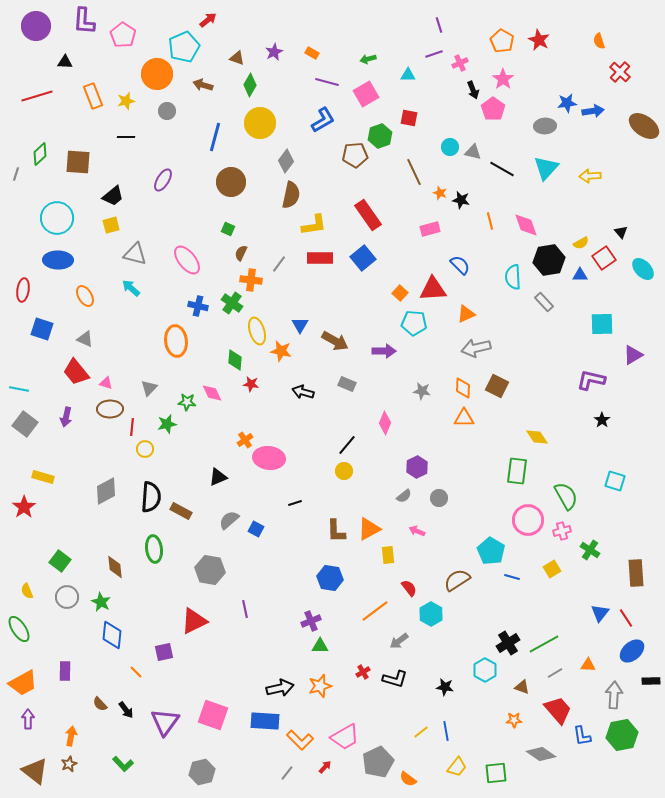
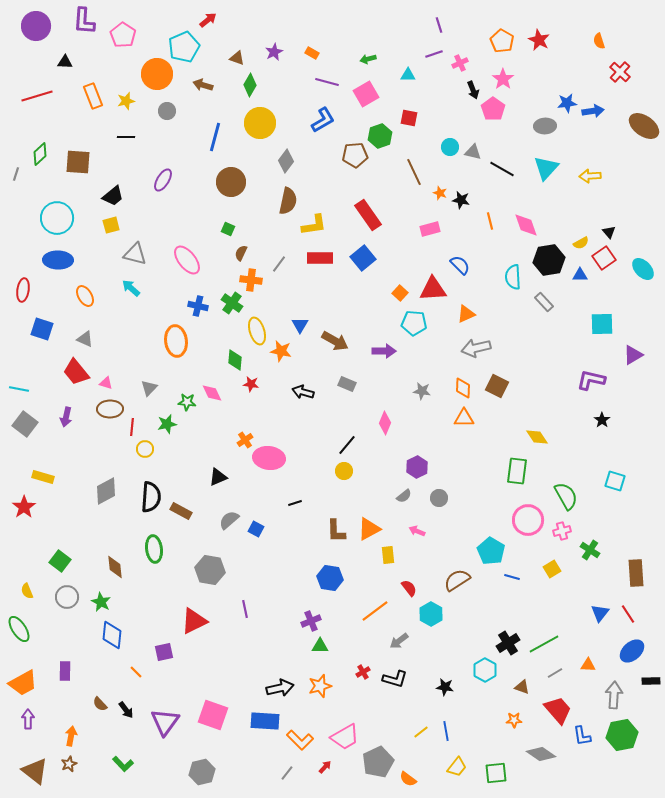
brown semicircle at (291, 195): moved 3 px left, 6 px down
black triangle at (621, 232): moved 12 px left
red line at (626, 618): moved 2 px right, 4 px up
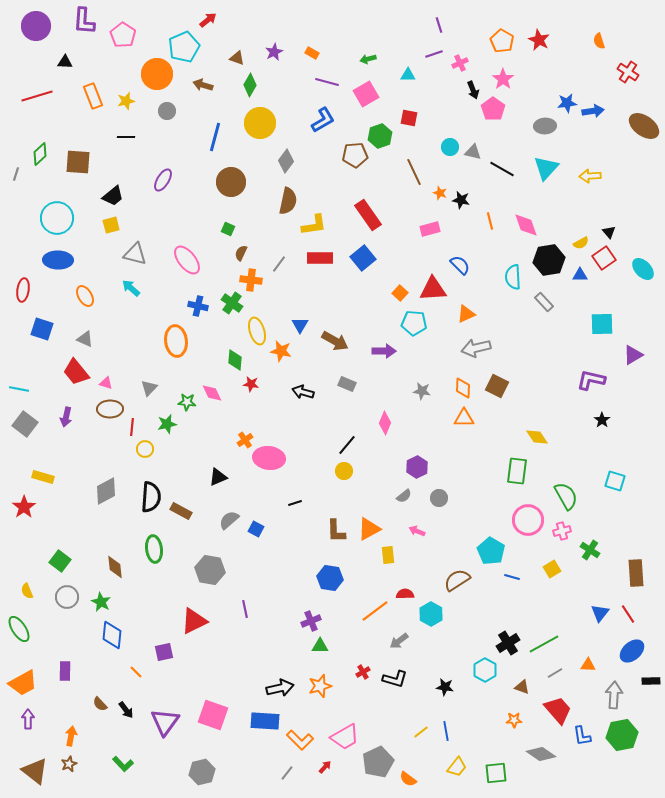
red cross at (620, 72): moved 8 px right; rotated 10 degrees counterclockwise
red semicircle at (409, 588): moved 4 px left, 6 px down; rotated 54 degrees counterclockwise
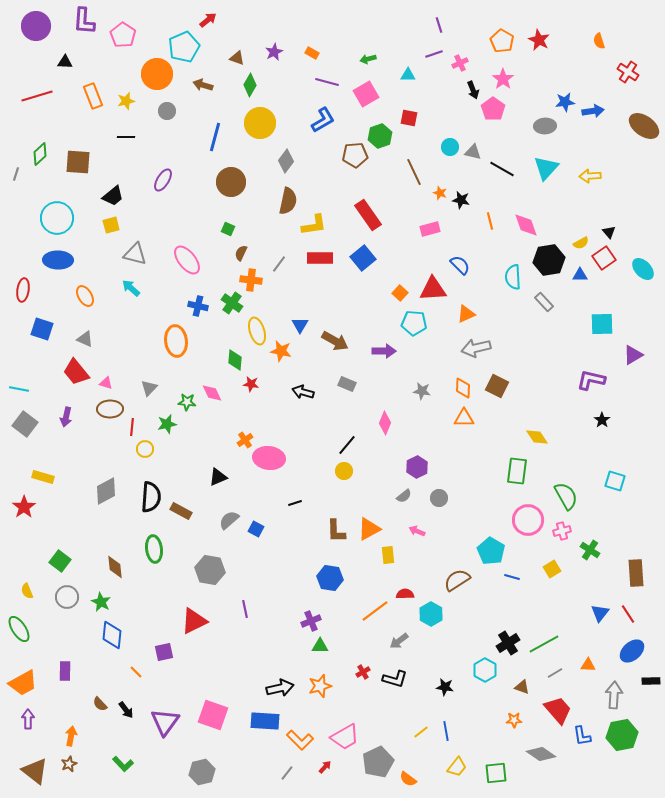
blue star at (567, 103): moved 2 px left, 1 px up
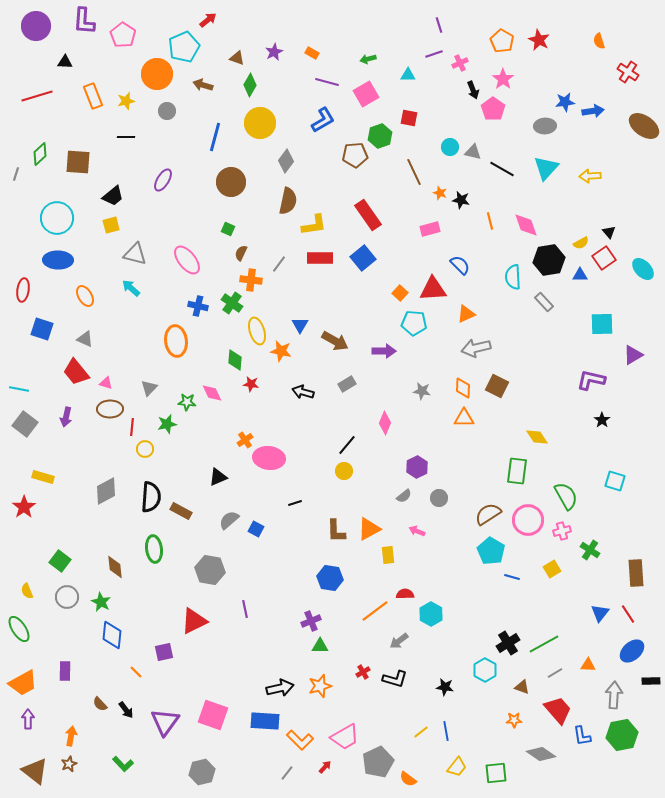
gray rectangle at (347, 384): rotated 54 degrees counterclockwise
brown semicircle at (457, 580): moved 31 px right, 66 px up
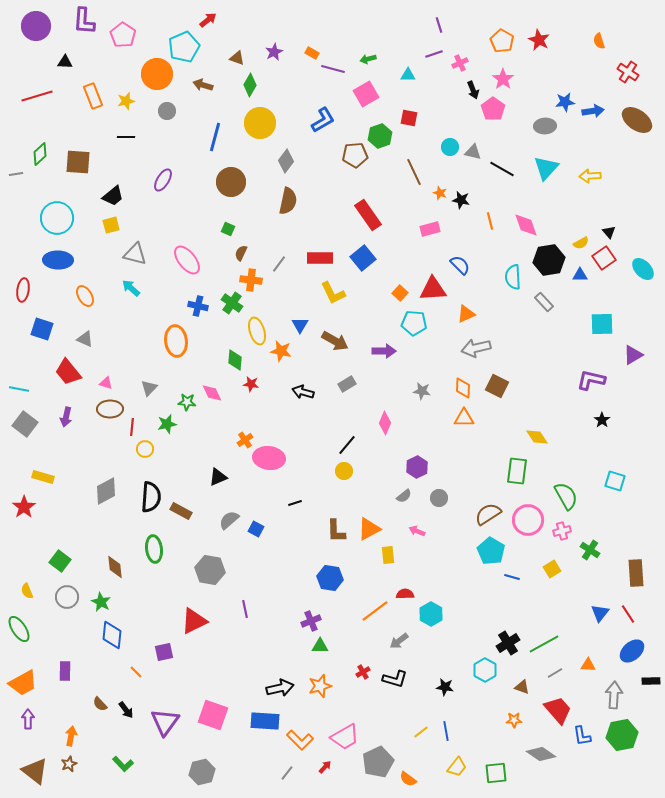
purple line at (327, 82): moved 6 px right, 13 px up
brown ellipse at (644, 126): moved 7 px left, 6 px up
gray line at (16, 174): rotated 64 degrees clockwise
yellow L-shape at (314, 225): moved 19 px right, 68 px down; rotated 72 degrees clockwise
red trapezoid at (76, 372): moved 8 px left
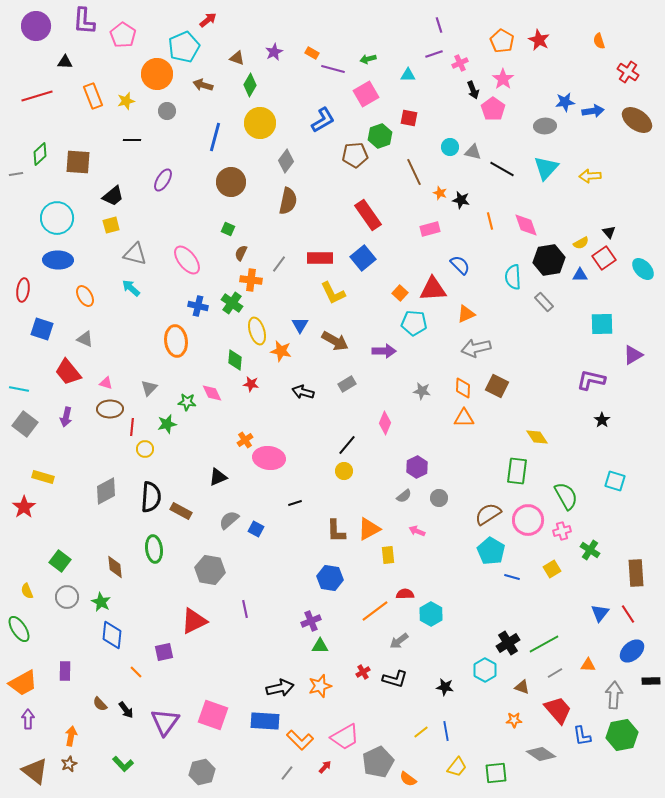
black line at (126, 137): moved 6 px right, 3 px down
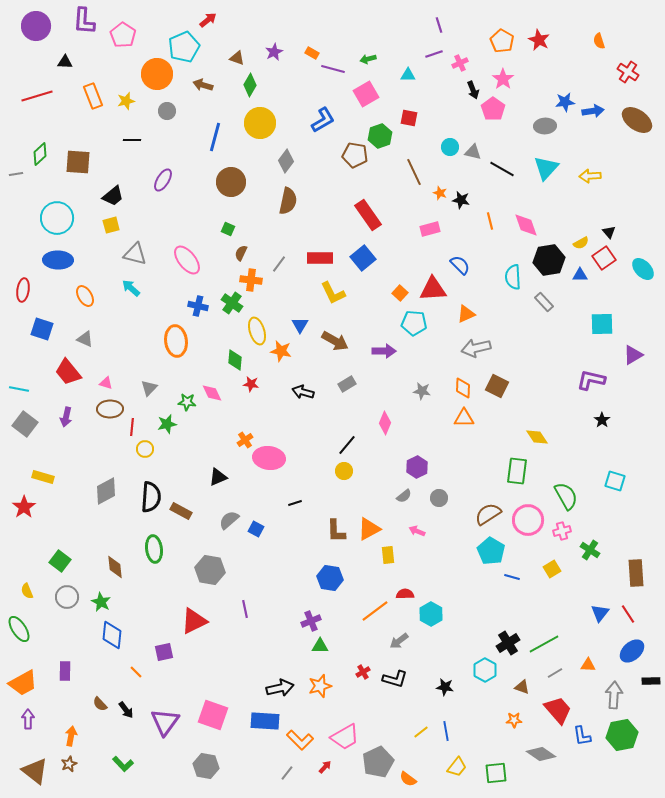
brown pentagon at (355, 155): rotated 15 degrees clockwise
gray hexagon at (202, 772): moved 4 px right, 6 px up; rotated 25 degrees clockwise
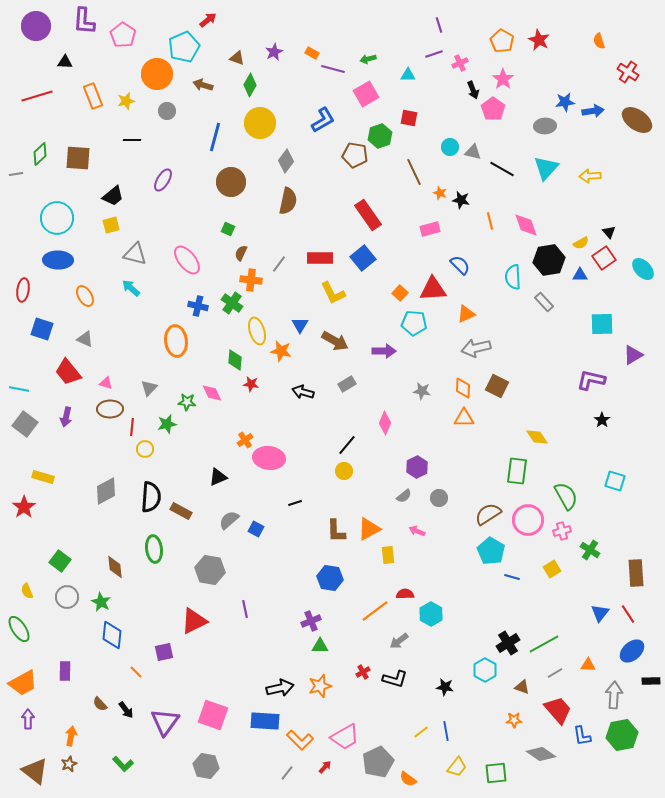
brown square at (78, 162): moved 4 px up
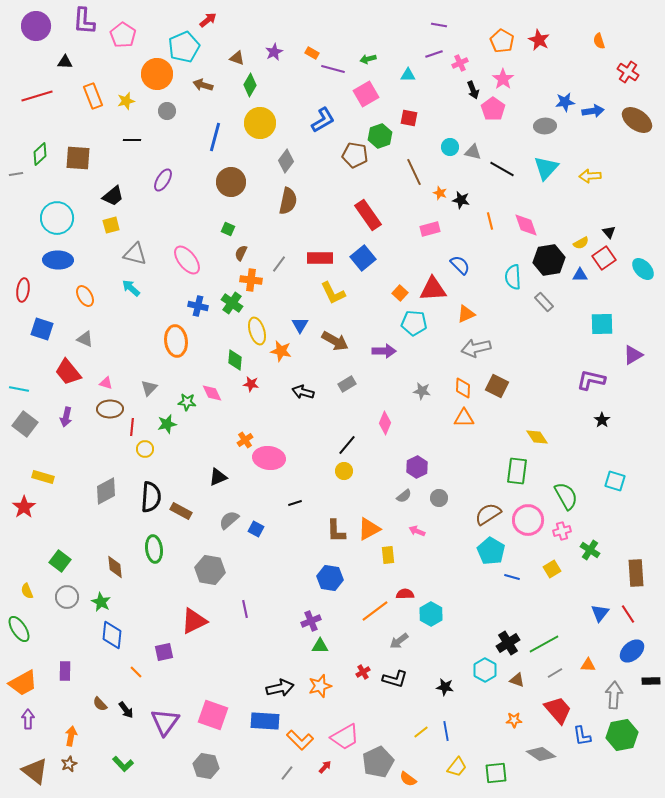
purple line at (439, 25): rotated 63 degrees counterclockwise
brown triangle at (522, 687): moved 5 px left, 7 px up
